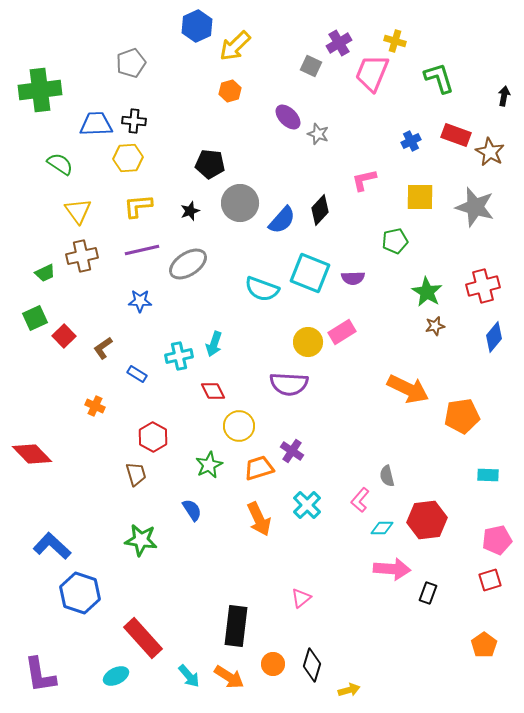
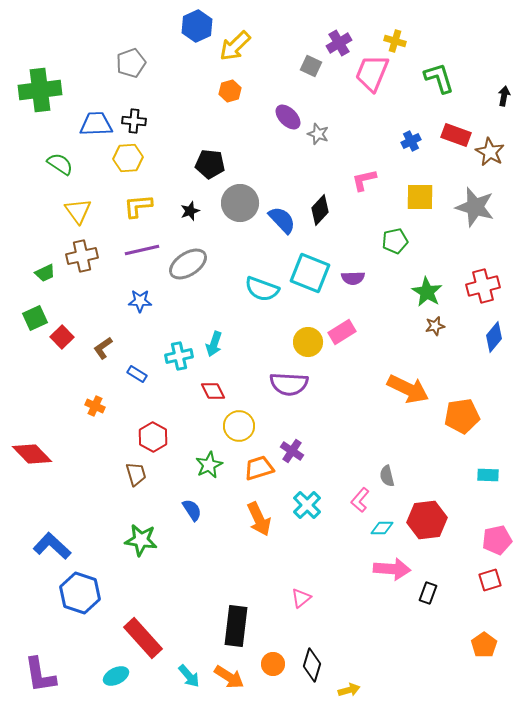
blue semicircle at (282, 220): rotated 84 degrees counterclockwise
red square at (64, 336): moved 2 px left, 1 px down
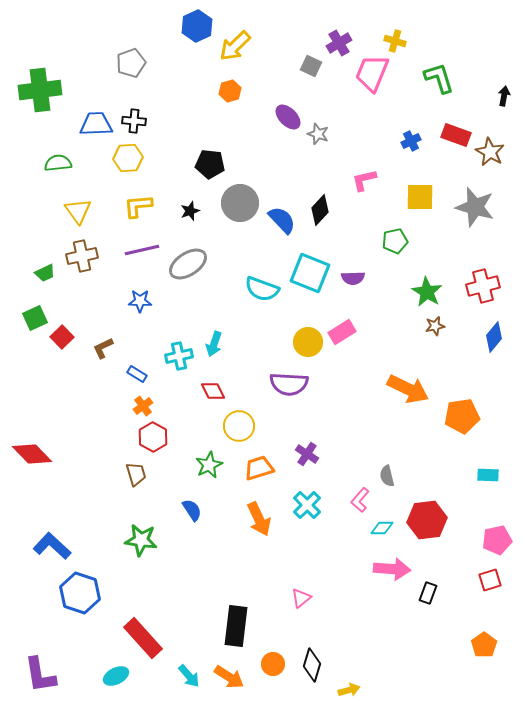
green semicircle at (60, 164): moved 2 px left, 1 px up; rotated 40 degrees counterclockwise
brown L-shape at (103, 348): rotated 10 degrees clockwise
orange cross at (95, 406): moved 48 px right; rotated 30 degrees clockwise
purple cross at (292, 451): moved 15 px right, 3 px down
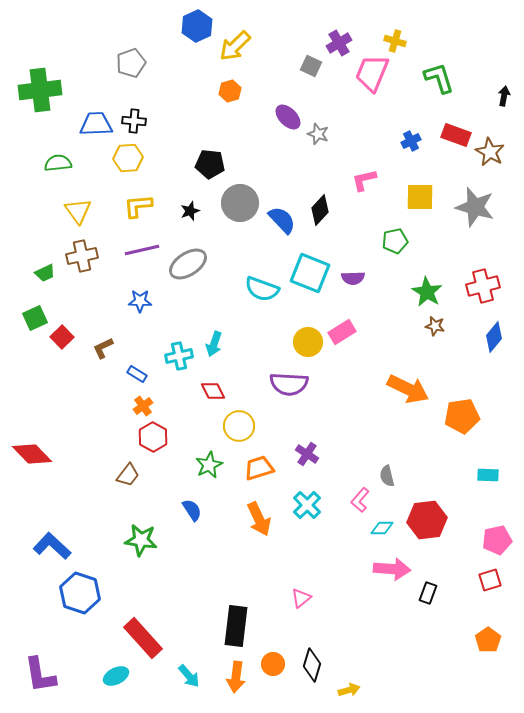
brown star at (435, 326): rotated 24 degrees clockwise
brown trapezoid at (136, 474): moved 8 px left, 1 px down; rotated 55 degrees clockwise
orange pentagon at (484, 645): moved 4 px right, 5 px up
orange arrow at (229, 677): moved 7 px right; rotated 64 degrees clockwise
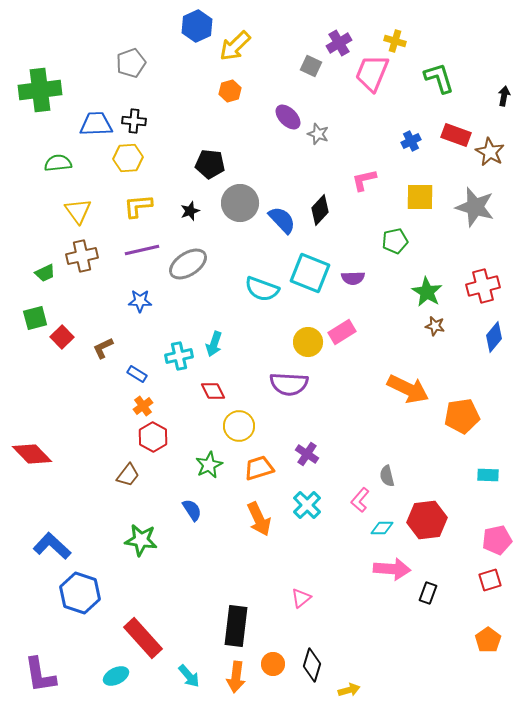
green square at (35, 318): rotated 10 degrees clockwise
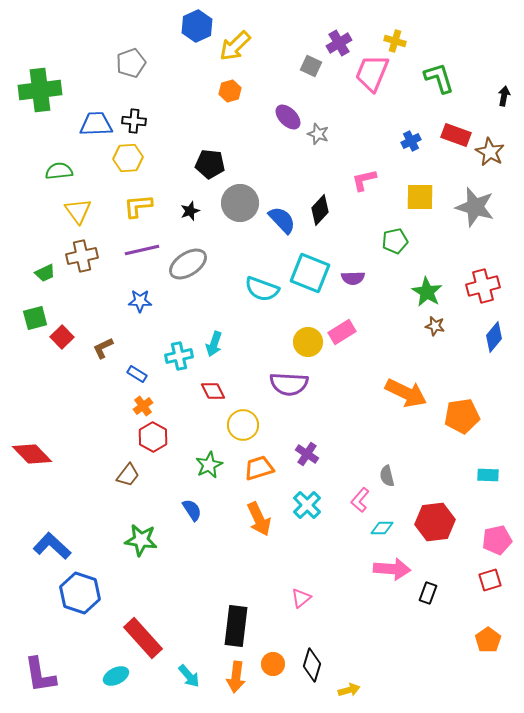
green semicircle at (58, 163): moved 1 px right, 8 px down
orange arrow at (408, 389): moved 2 px left, 4 px down
yellow circle at (239, 426): moved 4 px right, 1 px up
red hexagon at (427, 520): moved 8 px right, 2 px down
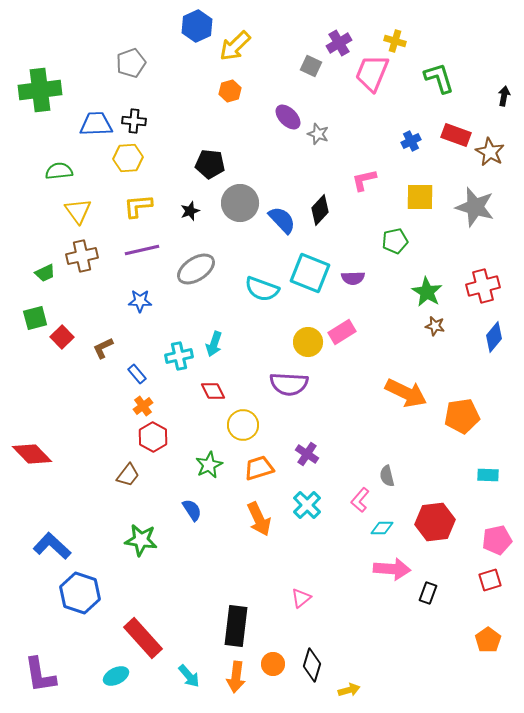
gray ellipse at (188, 264): moved 8 px right, 5 px down
blue rectangle at (137, 374): rotated 18 degrees clockwise
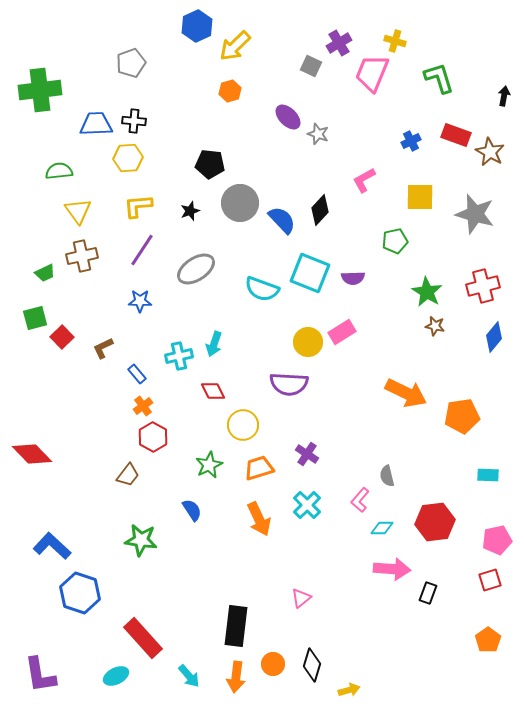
pink L-shape at (364, 180): rotated 16 degrees counterclockwise
gray star at (475, 207): moved 7 px down
purple line at (142, 250): rotated 44 degrees counterclockwise
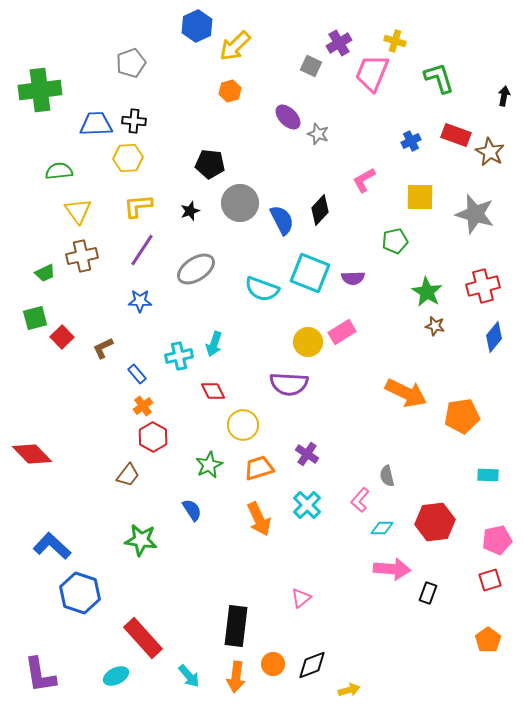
blue semicircle at (282, 220): rotated 16 degrees clockwise
black diamond at (312, 665): rotated 52 degrees clockwise
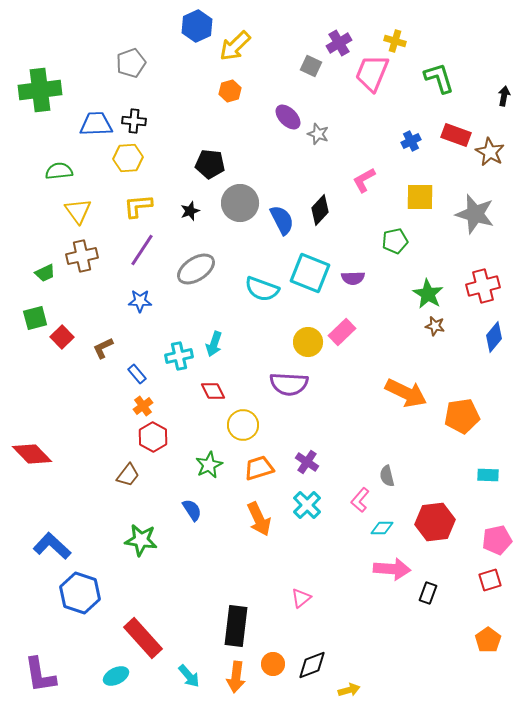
green star at (427, 292): moved 1 px right, 2 px down
pink rectangle at (342, 332): rotated 12 degrees counterclockwise
purple cross at (307, 454): moved 8 px down
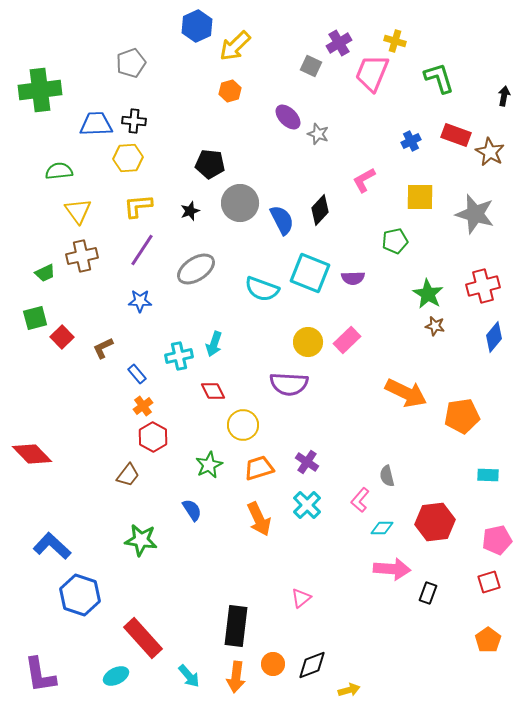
pink rectangle at (342, 332): moved 5 px right, 8 px down
red square at (490, 580): moved 1 px left, 2 px down
blue hexagon at (80, 593): moved 2 px down
